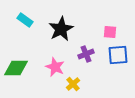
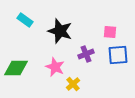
black star: moved 1 px left, 2 px down; rotated 25 degrees counterclockwise
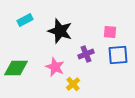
cyan rectangle: rotated 63 degrees counterclockwise
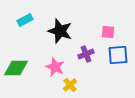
pink square: moved 2 px left
yellow cross: moved 3 px left, 1 px down
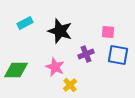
cyan rectangle: moved 3 px down
blue square: rotated 15 degrees clockwise
green diamond: moved 2 px down
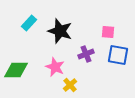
cyan rectangle: moved 4 px right; rotated 21 degrees counterclockwise
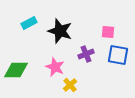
cyan rectangle: rotated 21 degrees clockwise
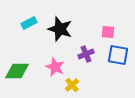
black star: moved 2 px up
green diamond: moved 1 px right, 1 px down
yellow cross: moved 2 px right
